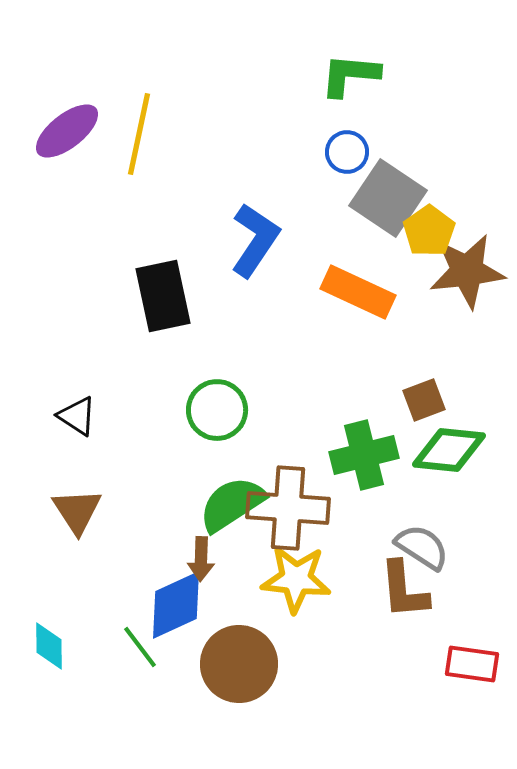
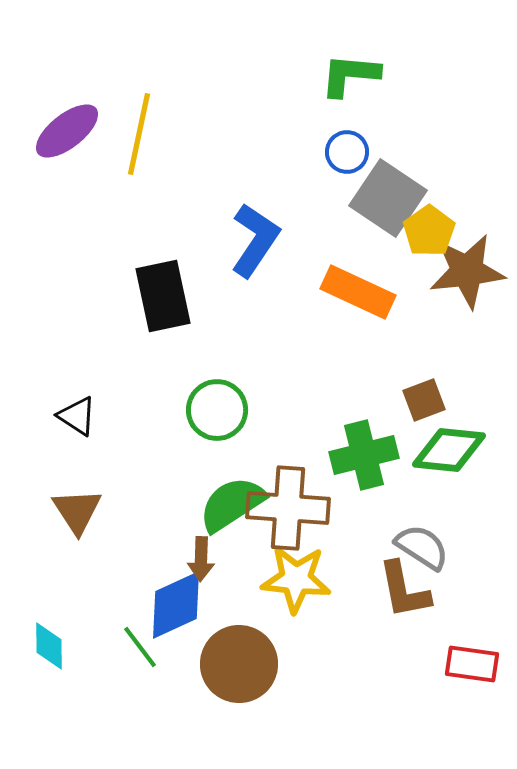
brown L-shape: rotated 6 degrees counterclockwise
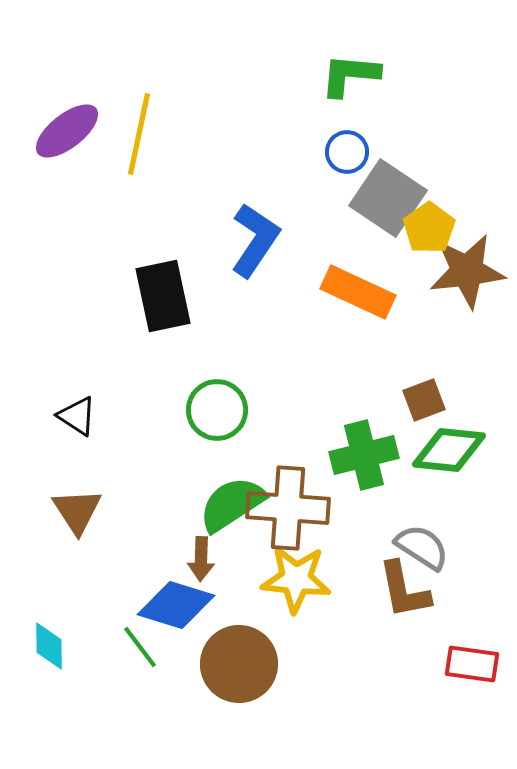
yellow pentagon: moved 3 px up
blue diamond: rotated 42 degrees clockwise
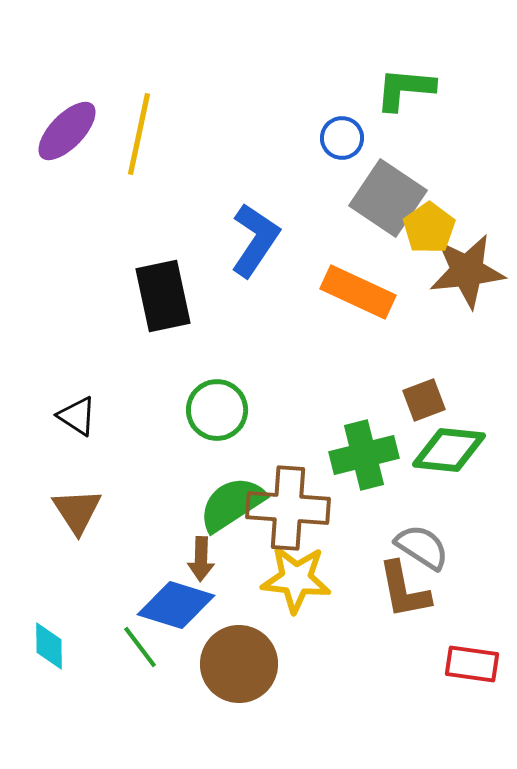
green L-shape: moved 55 px right, 14 px down
purple ellipse: rotated 8 degrees counterclockwise
blue circle: moved 5 px left, 14 px up
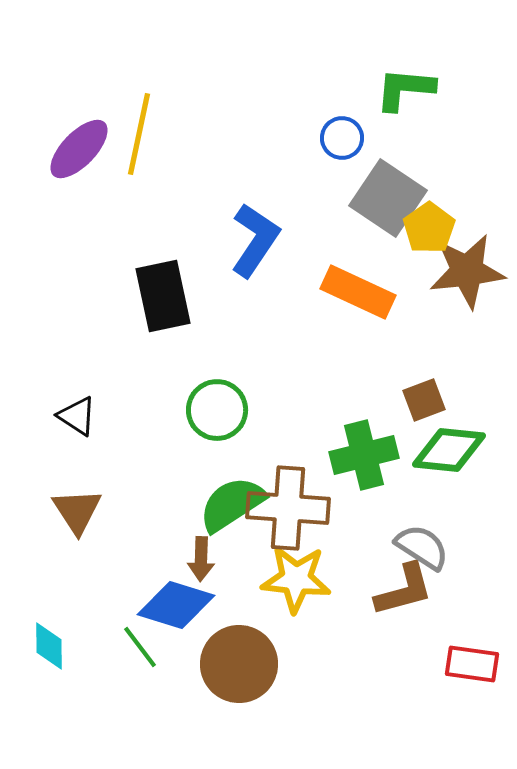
purple ellipse: moved 12 px right, 18 px down
brown L-shape: rotated 94 degrees counterclockwise
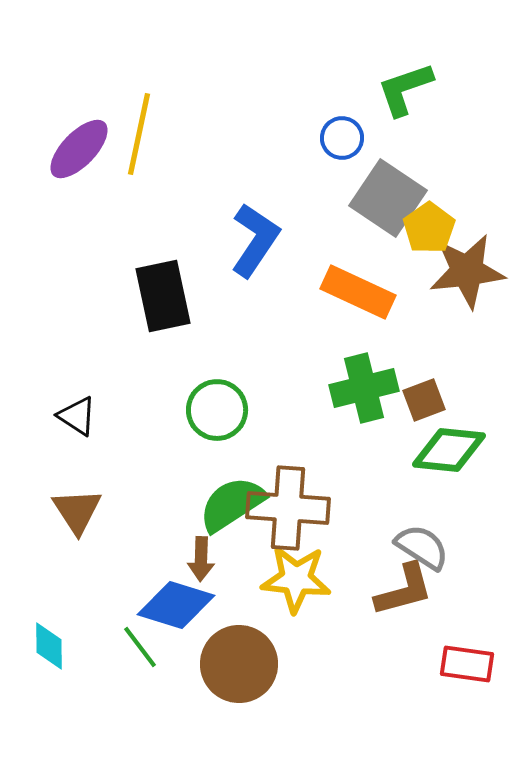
green L-shape: rotated 24 degrees counterclockwise
green cross: moved 67 px up
red rectangle: moved 5 px left
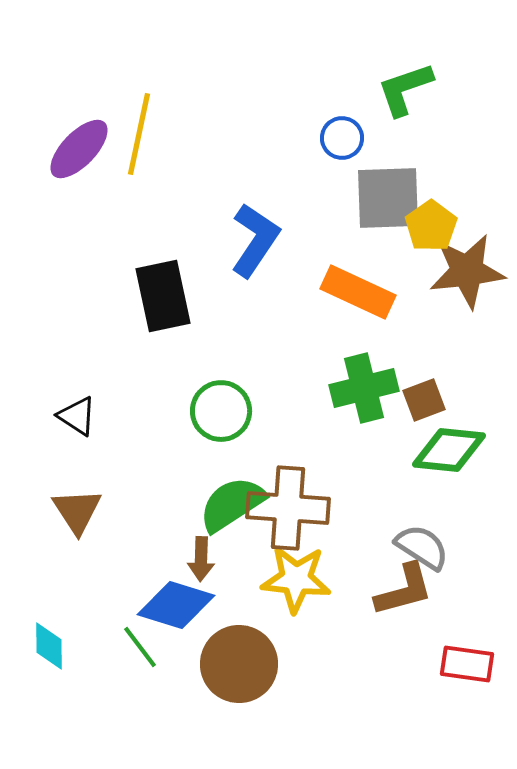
gray square: rotated 36 degrees counterclockwise
yellow pentagon: moved 2 px right, 2 px up
green circle: moved 4 px right, 1 px down
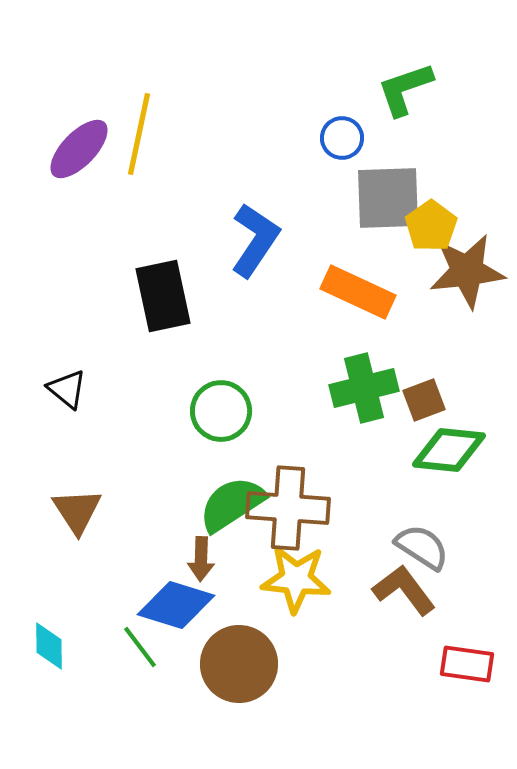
black triangle: moved 10 px left, 27 px up; rotated 6 degrees clockwise
brown L-shape: rotated 112 degrees counterclockwise
